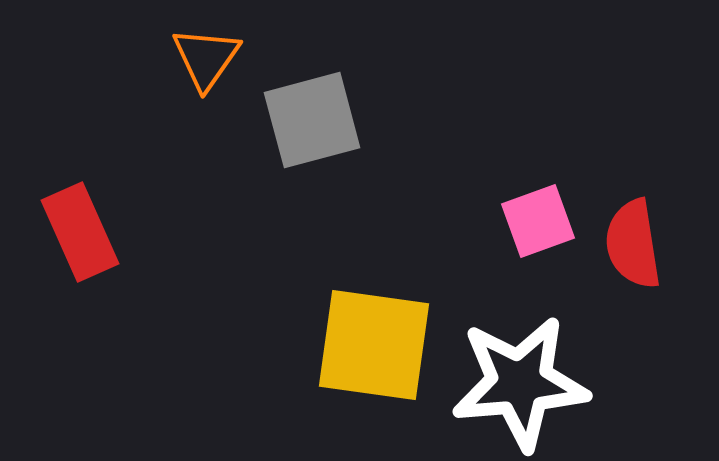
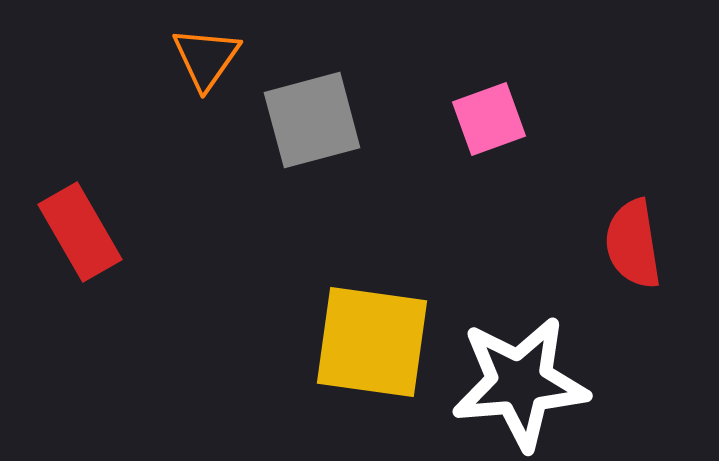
pink square: moved 49 px left, 102 px up
red rectangle: rotated 6 degrees counterclockwise
yellow square: moved 2 px left, 3 px up
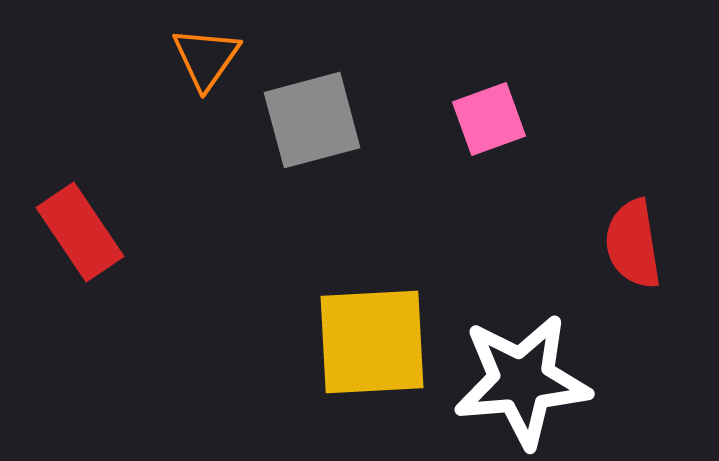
red rectangle: rotated 4 degrees counterclockwise
yellow square: rotated 11 degrees counterclockwise
white star: moved 2 px right, 2 px up
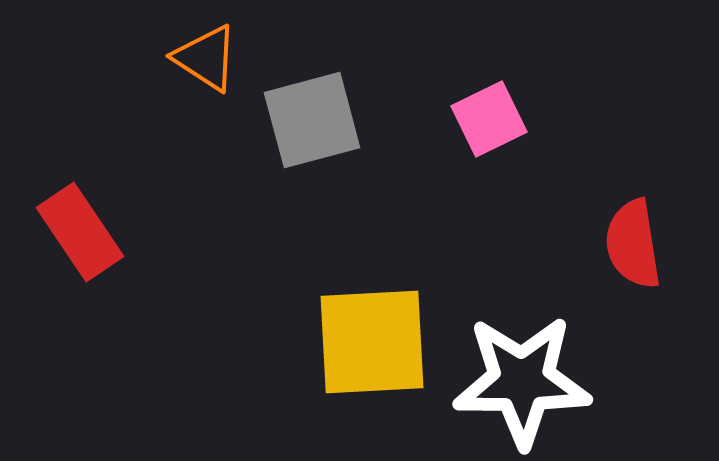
orange triangle: rotated 32 degrees counterclockwise
pink square: rotated 6 degrees counterclockwise
white star: rotated 5 degrees clockwise
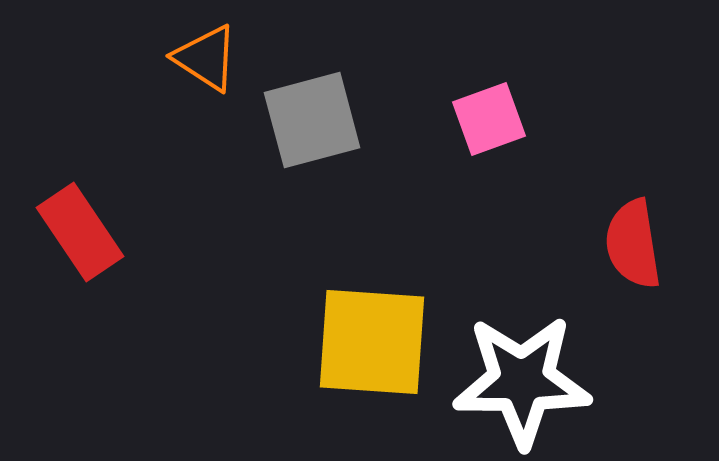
pink square: rotated 6 degrees clockwise
yellow square: rotated 7 degrees clockwise
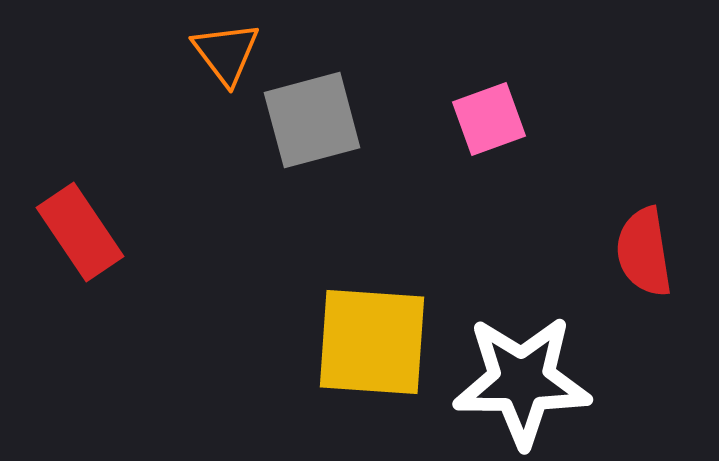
orange triangle: moved 20 px right, 5 px up; rotated 20 degrees clockwise
red semicircle: moved 11 px right, 8 px down
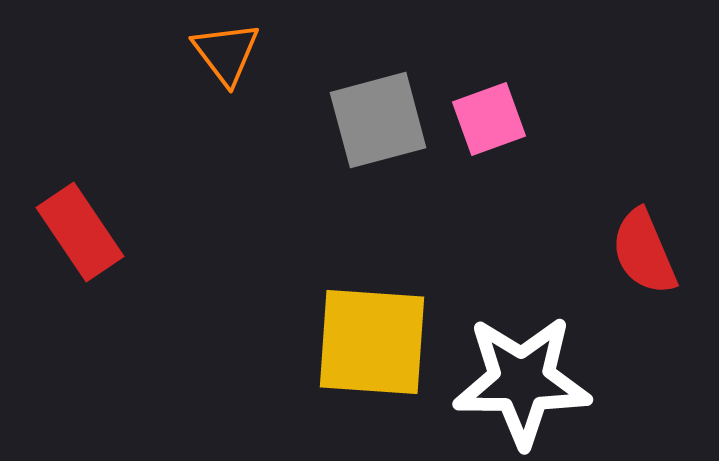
gray square: moved 66 px right
red semicircle: rotated 14 degrees counterclockwise
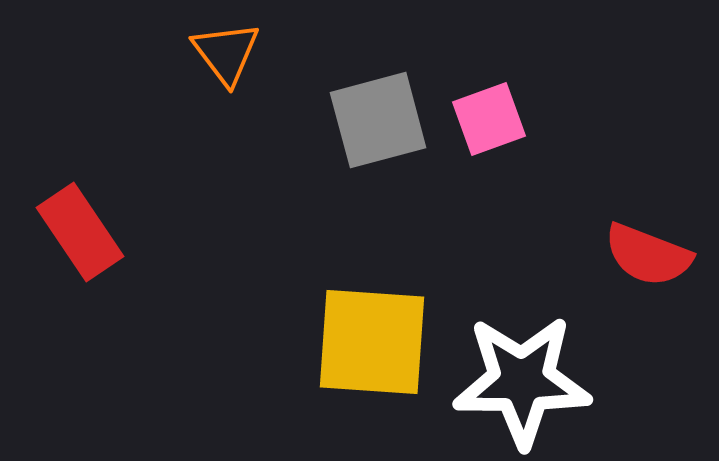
red semicircle: moved 4 px right, 3 px down; rotated 46 degrees counterclockwise
